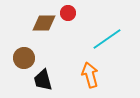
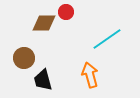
red circle: moved 2 px left, 1 px up
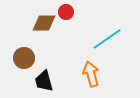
orange arrow: moved 1 px right, 1 px up
black trapezoid: moved 1 px right, 1 px down
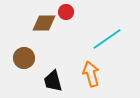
black trapezoid: moved 9 px right
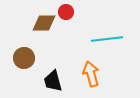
cyan line: rotated 28 degrees clockwise
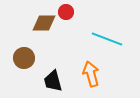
cyan line: rotated 28 degrees clockwise
